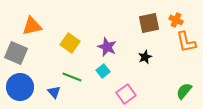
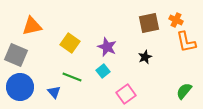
gray square: moved 2 px down
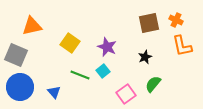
orange L-shape: moved 4 px left, 4 px down
green line: moved 8 px right, 2 px up
green semicircle: moved 31 px left, 7 px up
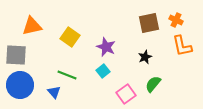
yellow square: moved 6 px up
purple star: moved 1 px left
gray square: rotated 20 degrees counterclockwise
green line: moved 13 px left
blue circle: moved 2 px up
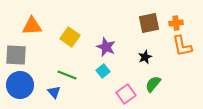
orange cross: moved 3 px down; rotated 32 degrees counterclockwise
orange triangle: rotated 10 degrees clockwise
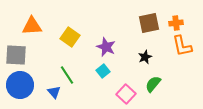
green line: rotated 36 degrees clockwise
pink square: rotated 12 degrees counterclockwise
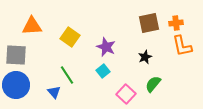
blue circle: moved 4 px left
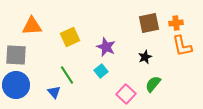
yellow square: rotated 30 degrees clockwise
cyan square: moved 2 px left
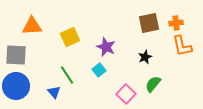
cyan square: moved 2 px left, 1 px up
blue circle: moved 1 px down
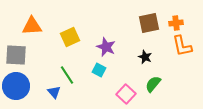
black star: rotated 24 degrees counterclockwise
cyan square: rotated 24 degrees counterclockwise
